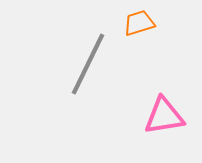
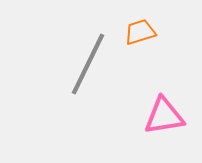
orange trapezoid: moved 1 px right, 9 px down
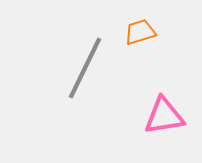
gray line: moved 3 px left, 4 px down
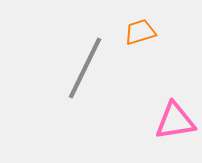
pink triangle: moved 11 px right, 5 px down
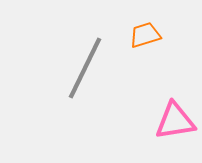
orange trapezoid: moved 5 px right, 3 px down
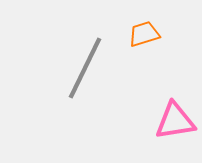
orange trapezoid: moved 1 px left, 1 px up
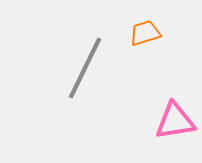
orange trapezoid: moved 1 px right, 1 px up
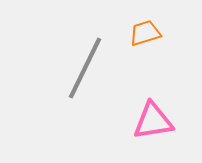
pink triangle: moved 22 px left
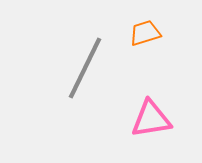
pink triangle: moved 2 px left, 2 px up
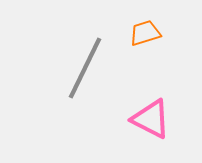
pink triangle: rotated 36 degrees clockwise
